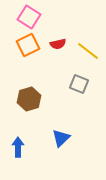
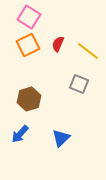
red semicircle: rotated 126 degrees clockwise
blue arrow: moved 2 px right, 13 px up; rotated 138 degrees counterclockwise
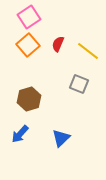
pink square: rotated 25 degrees clockwise
orange square: rotated 15 degrees counterclockwise
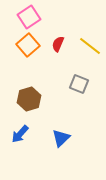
yellow line: moved 2 px right, 5 px up
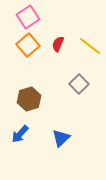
pink square: moved 1 px left
gray square: rotated 24 degrees clockwise
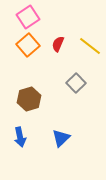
gray square: moved 3 px left, 1 px up
blue arrow: moved 3 px down; rotated 54 degrees counterclockwise
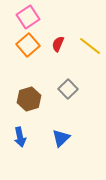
gray square: moved 8 px left, 6 px down
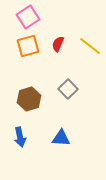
orange square: moved 1 px down; rotated 25 degrees clockwise
blue triangle: rotated 48 degrees clockwise
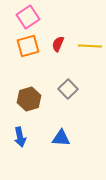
yellow line: rotated 35 degrees counterclockwise
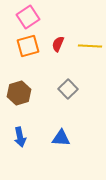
brown hexagon: moved 10 px left, 6 px up
